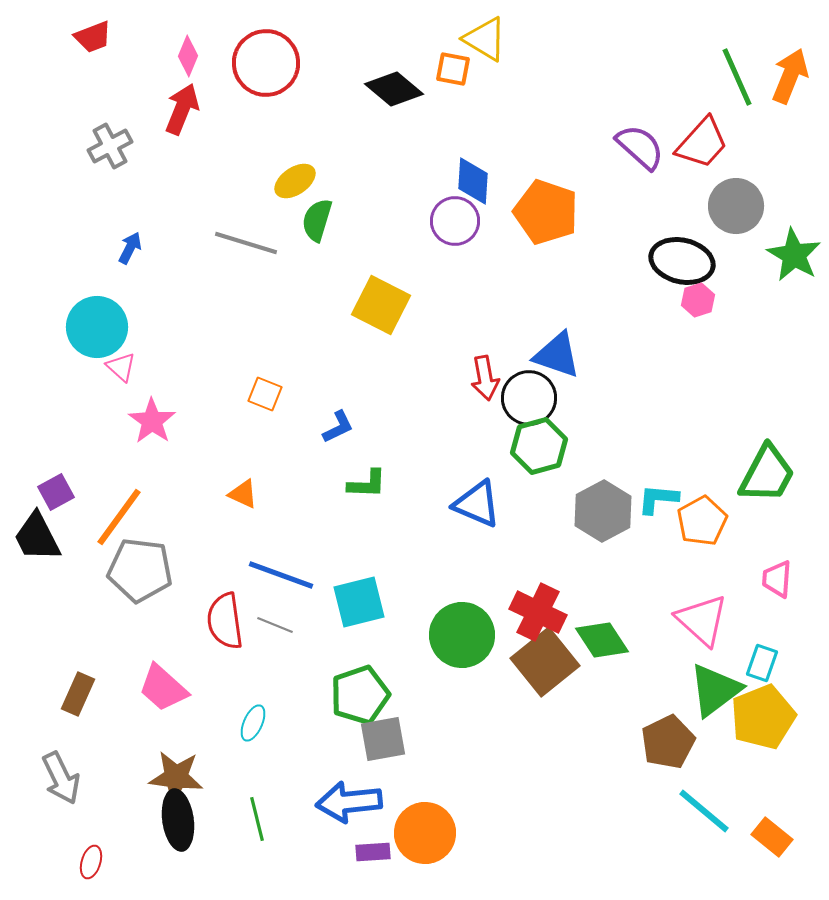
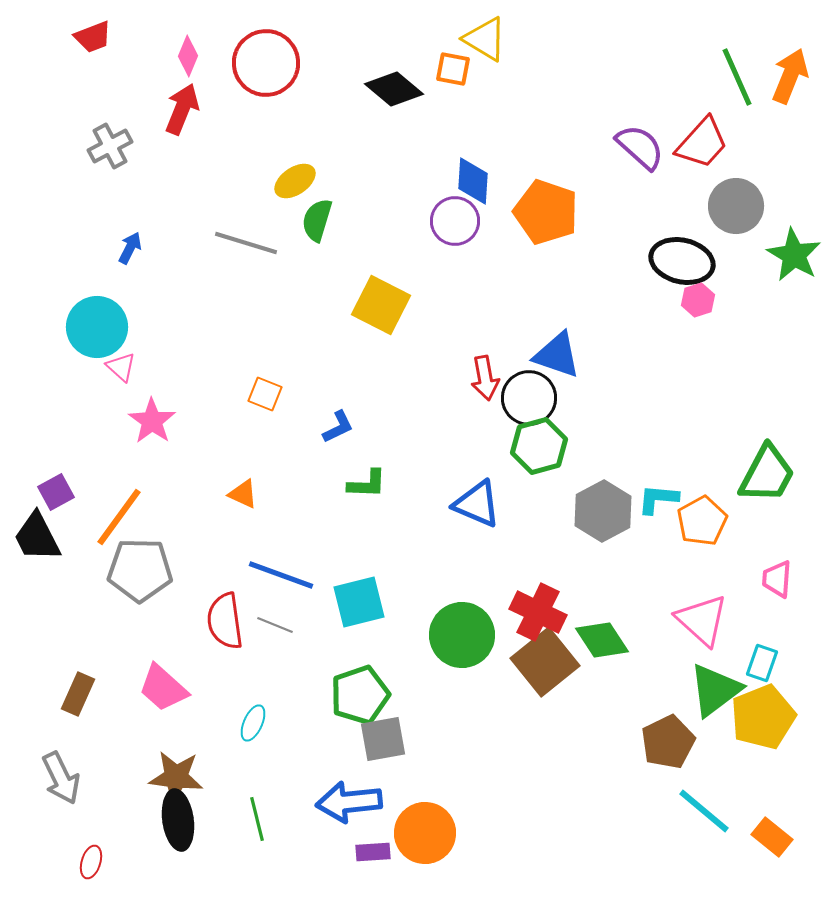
gray pentagon at (140, 570): rotated 6 degrees counterclockwise
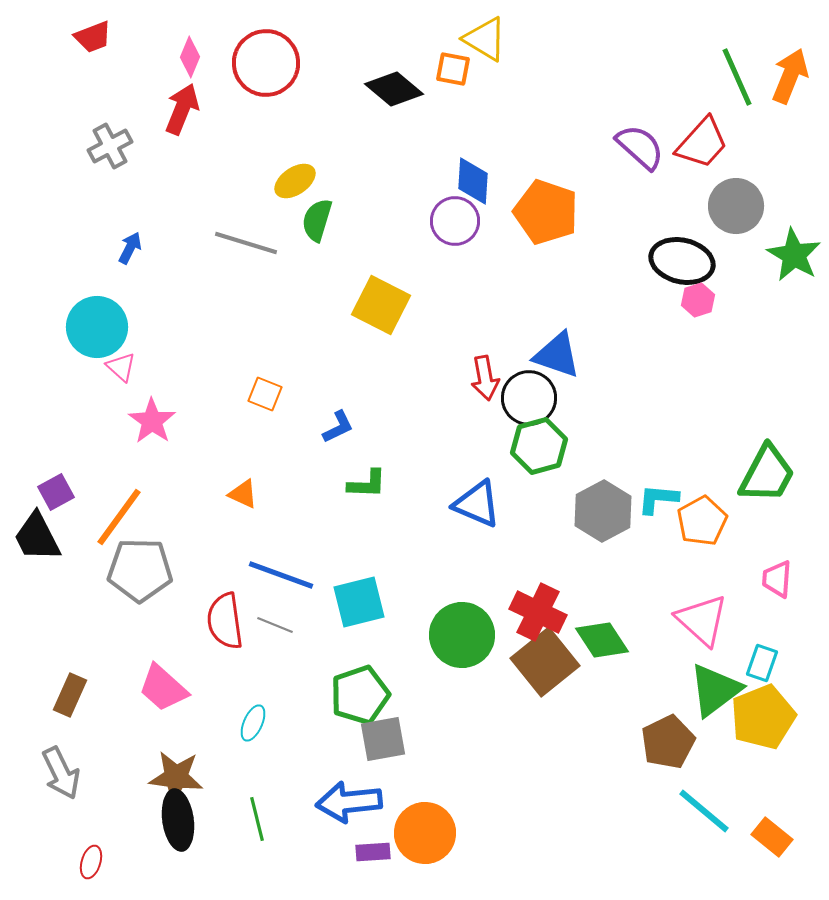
pink diamond at (188, 56): moved 2 px right, 1 px down
brown rectangle at (78, 694): moved 8 px left, 1 px down
gray arrow at (61, 778): moved 5 px up
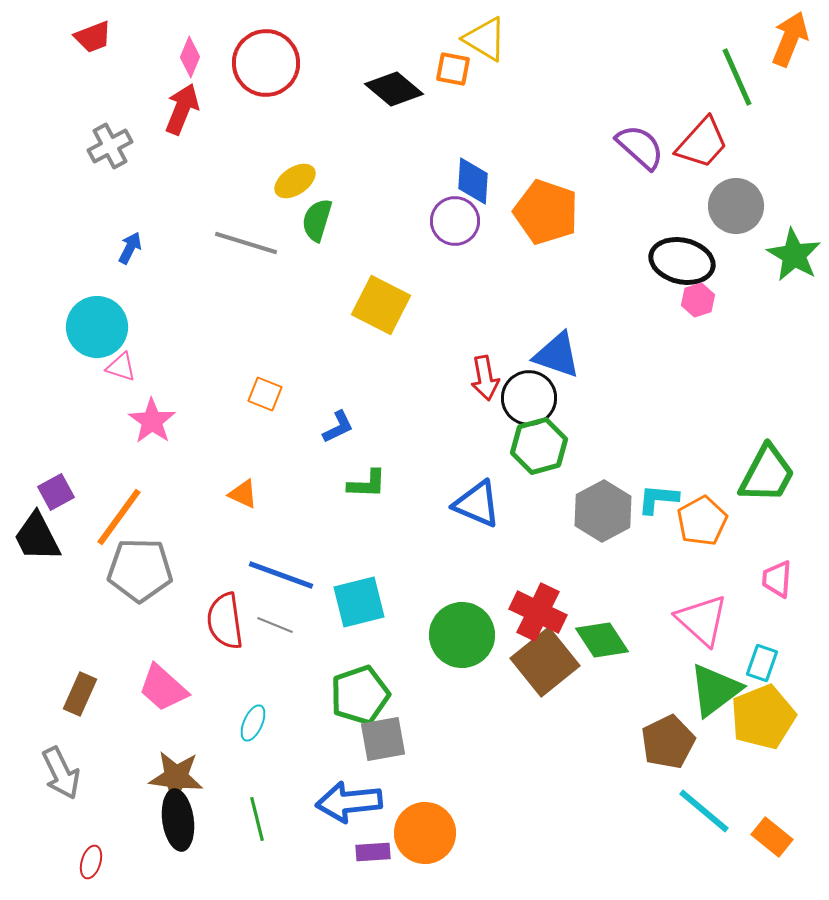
orange arrow at (790, 76): moved 37 px up
pink triangle at (121, 367): rotated 24 degrees counterclockwise
brown rectangle at (70, 695): moved 10 px right, 1 px up
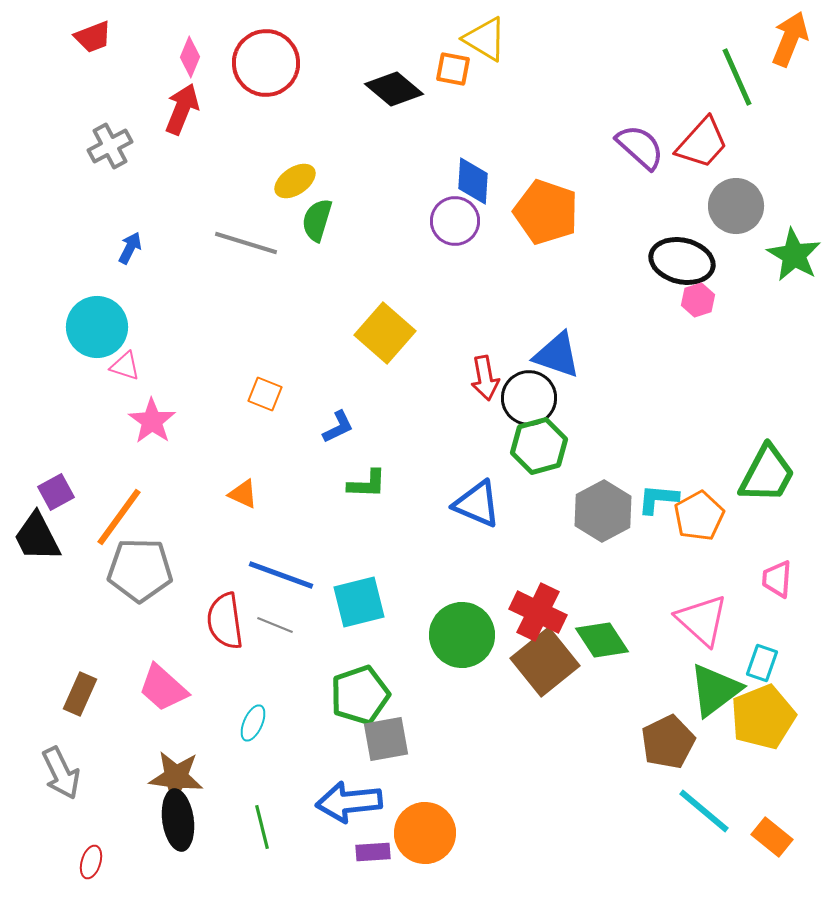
yellow square at (381, 305): moved 4 px right, 28 px down; rotated 14 degrees clockwise
pink triangle at (121, 367): moved 4 px right, 1 px up
orange pentagon at (702, 521): moved 3 px left, 5 px up
gray square at (383, 739): moved 3 px right
green line at (257, 819): moved 5 px right, 8 px down
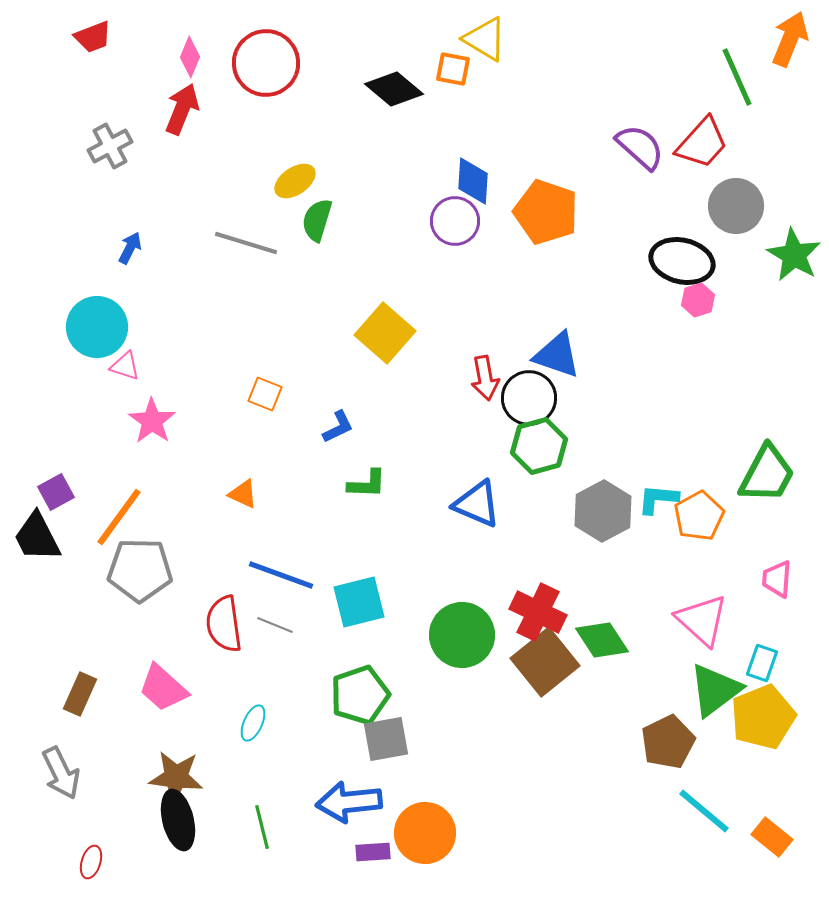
red semicircle at (225, 621): moved 1 px left, 3 px down
black ellipse at (178, 820): rotated 6 degrees counterclockwise
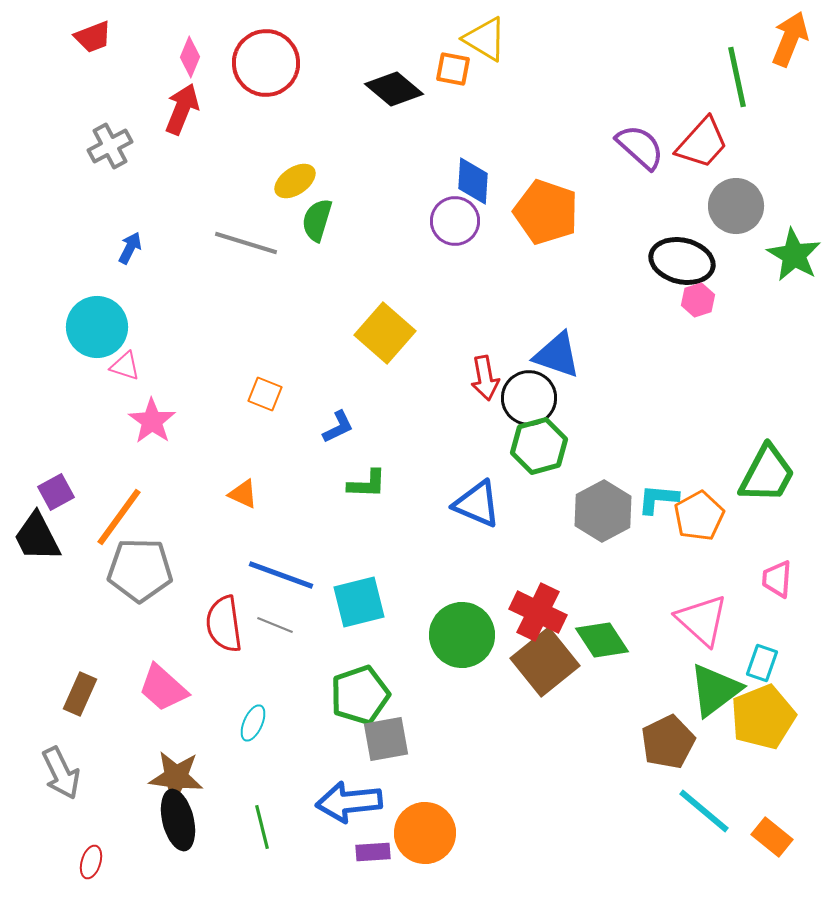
green line at (737, 77): rotated 12 degrees clockwise
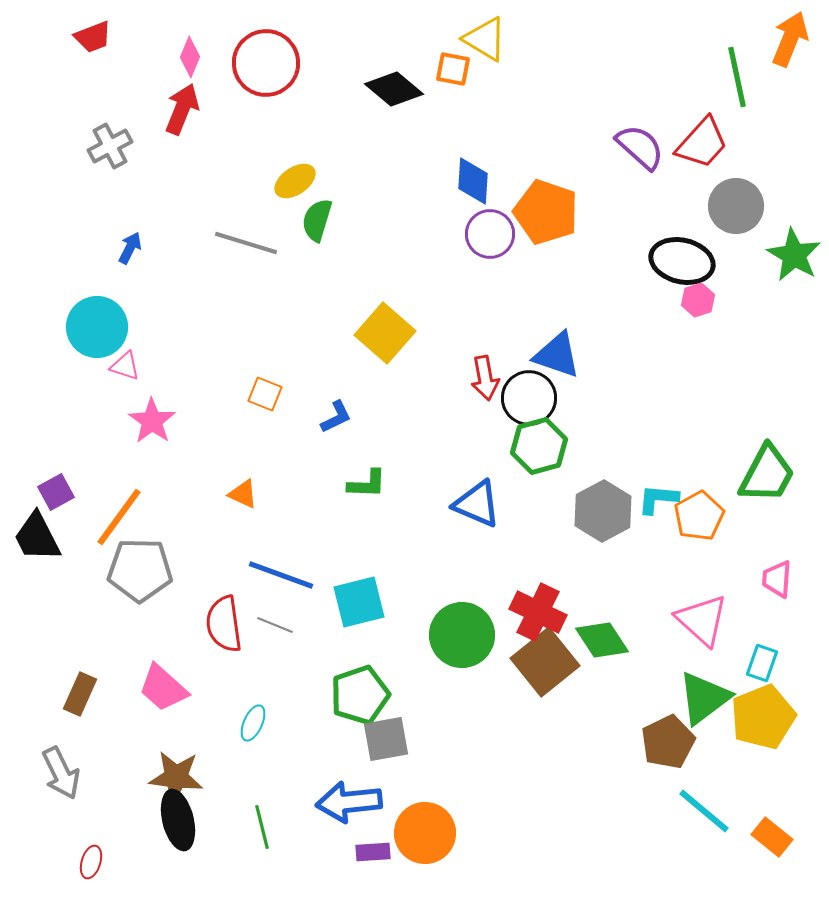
purple circle at (455, 221): moved 35 px right, 13 px down
blue L-shape at (338, 427): moved 2 px left, 10 px up
green triangle at (715, 690): moved 11 px left, 8 px down
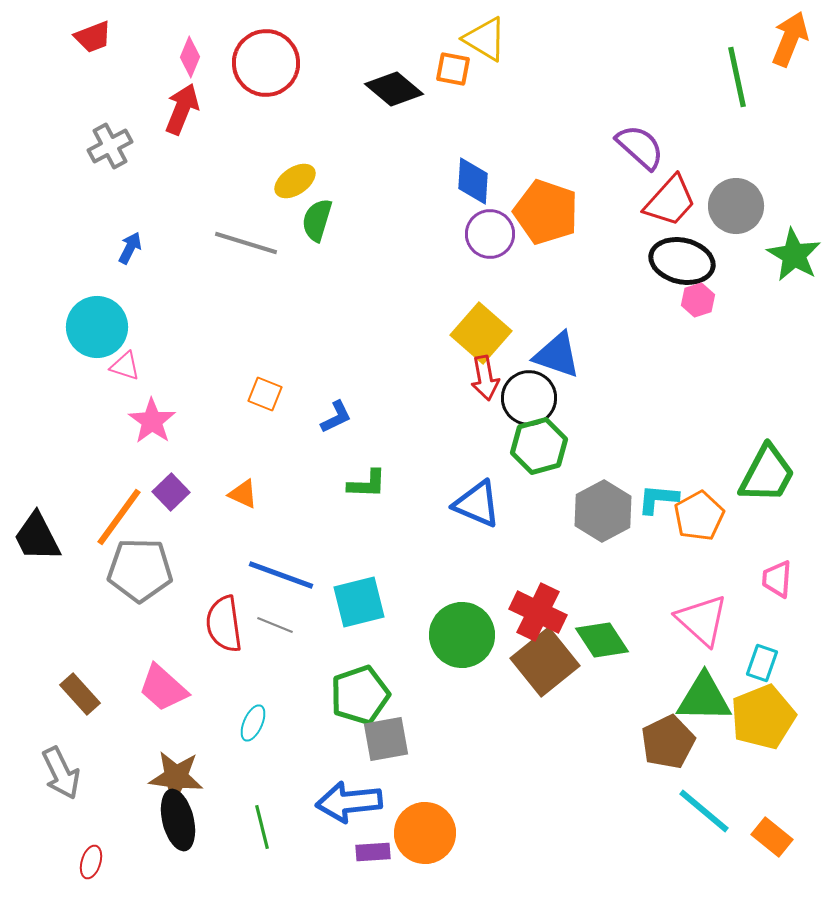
red trapezoid at (702, 143): moved 32 px left, 58 px down
yellow square at (385, 333): moved 96 px right
purple square at (56, 492): moved 115 px right; rotated 15 degrees counterclockwise
brown rectangle at (80, 694): rotated 66 degrees counterclockwise
green triangle at (704, 698): rotated 38 degrees clockwise
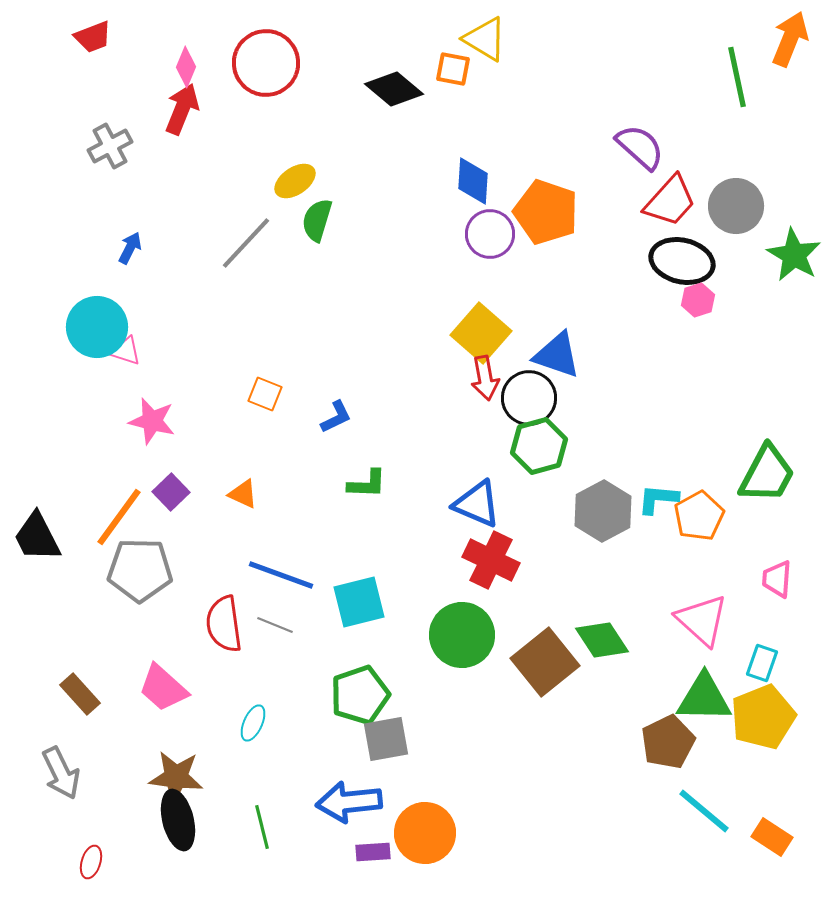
pink diamond at (190, 57): moved 4 px left, 10 px down
gray line at (246, 243): rotated 64 degrees counterclockwise
pink triangle at (125, 366): moved 1 px right, 15 px up
pink star at (152, 421): rotated 21 degrees counterclockwise
red cross at (538, 612): moved 47 px left, 52 px up
orange rectangle at (772, 837): rotated 6 degrees counterclockwise
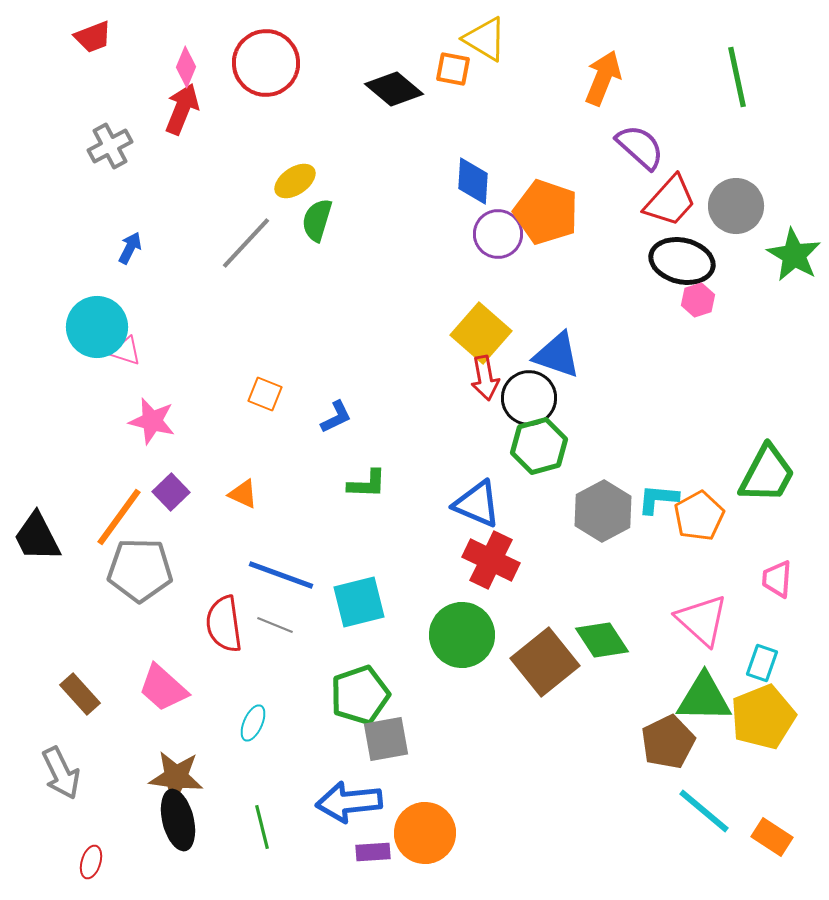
orange arrow at (790, 39): moved 187 px left, 39 px down
purple circle at (490, 234): moved 8 px right
